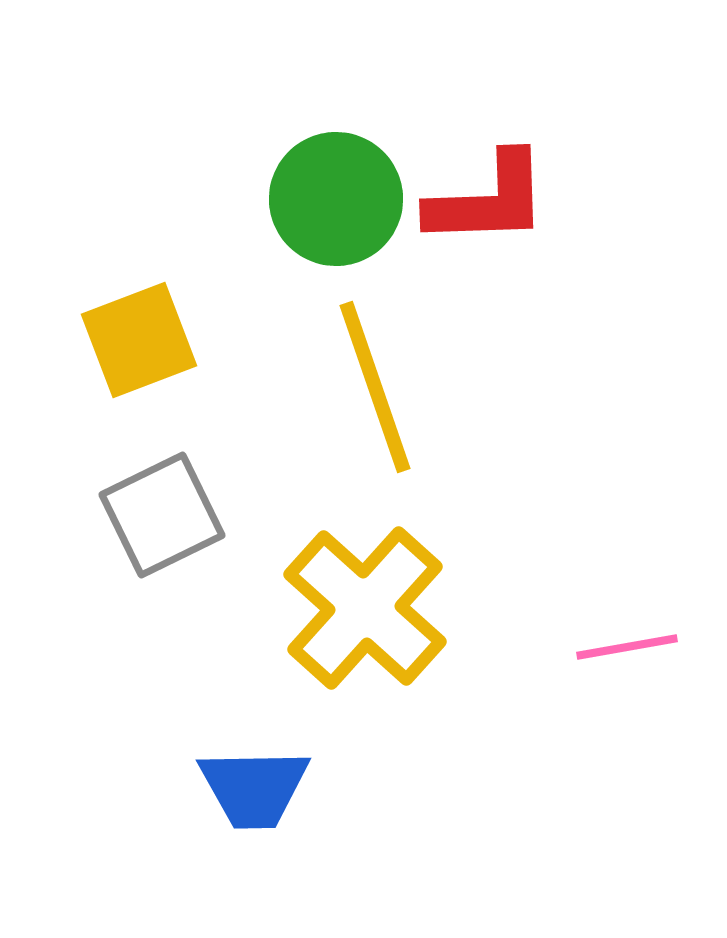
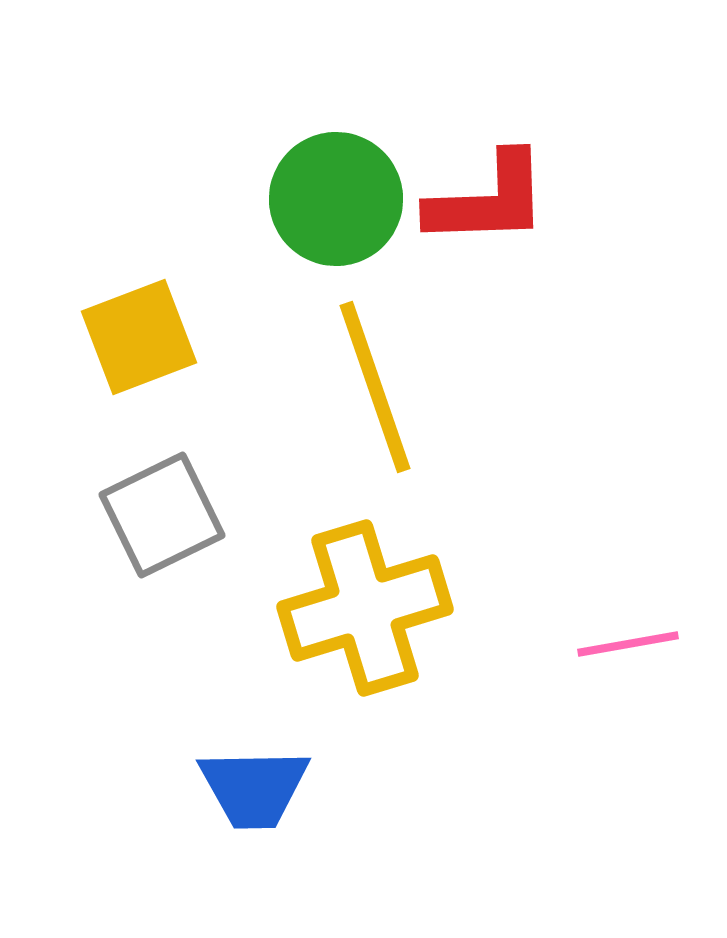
yellow square: moved 3 px up
yellow cross: rotated 31 degrees clockwise
pink line: moved 1 px right, 3 px up
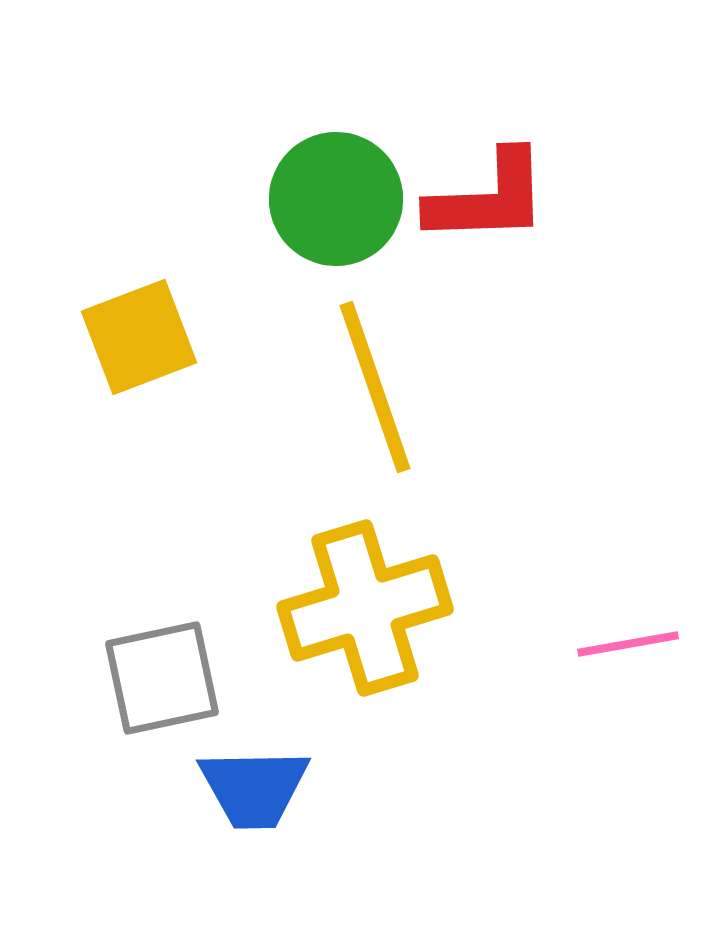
red L-shape: moved 2 px up
gray square: moved 163 px down; rotated 14 degrees clockwise
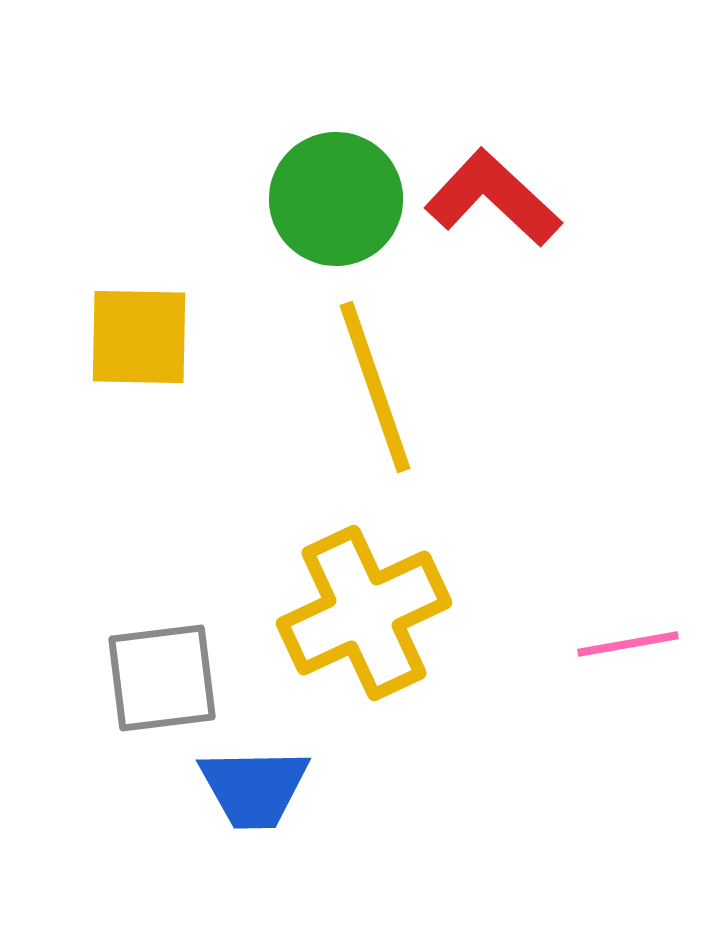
red L-shape: moved 5 px right; rotated 135 degrees counterclockwise
yellow square: rotated 22 degrees clockwise
yellow cross: moved 1 px left, 5 px down; rotated 8 degrees counterclockwise
gray square: rotated 5 degrees clockwise
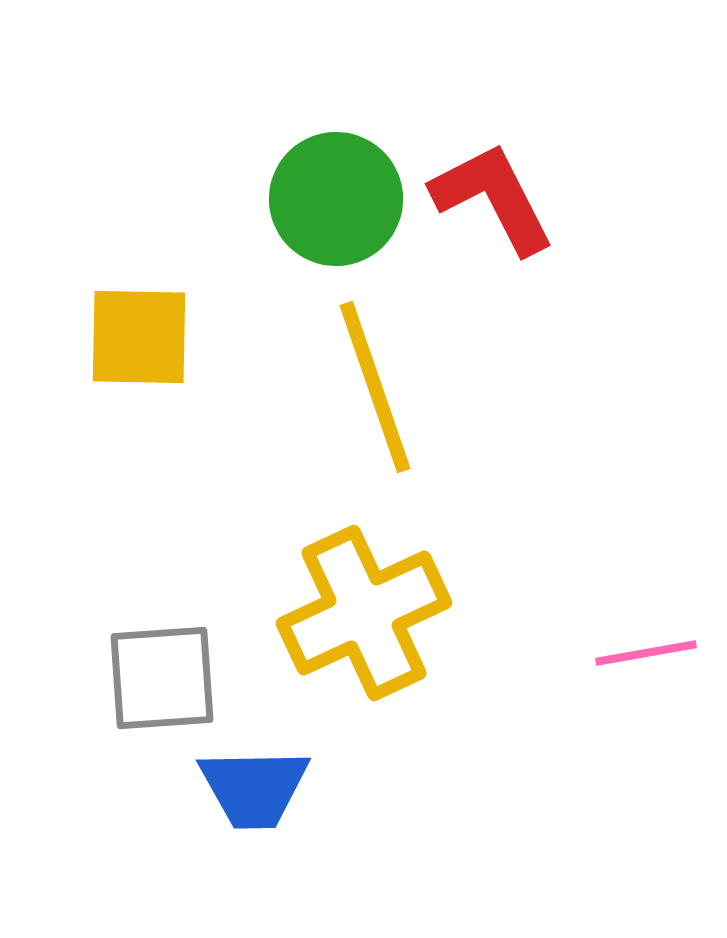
red L-shape: rotated 20 degrees clockwise
pink line: moved 18 px right, 9 px down
gray square: rotated 3 degrees clockwise
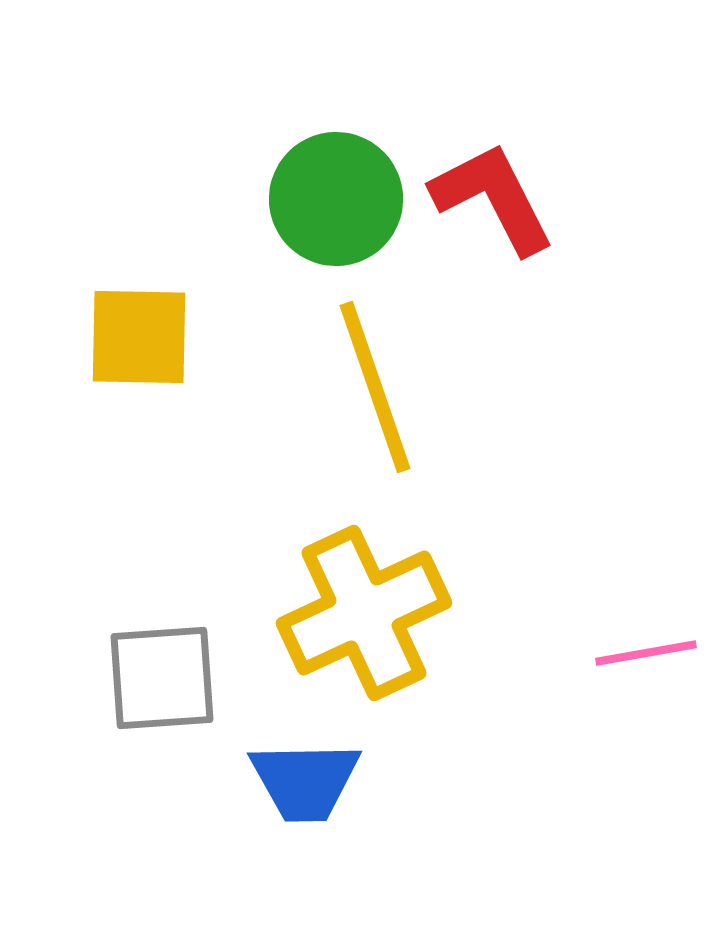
blue trapezoid: moved 51 px right, 7 px up
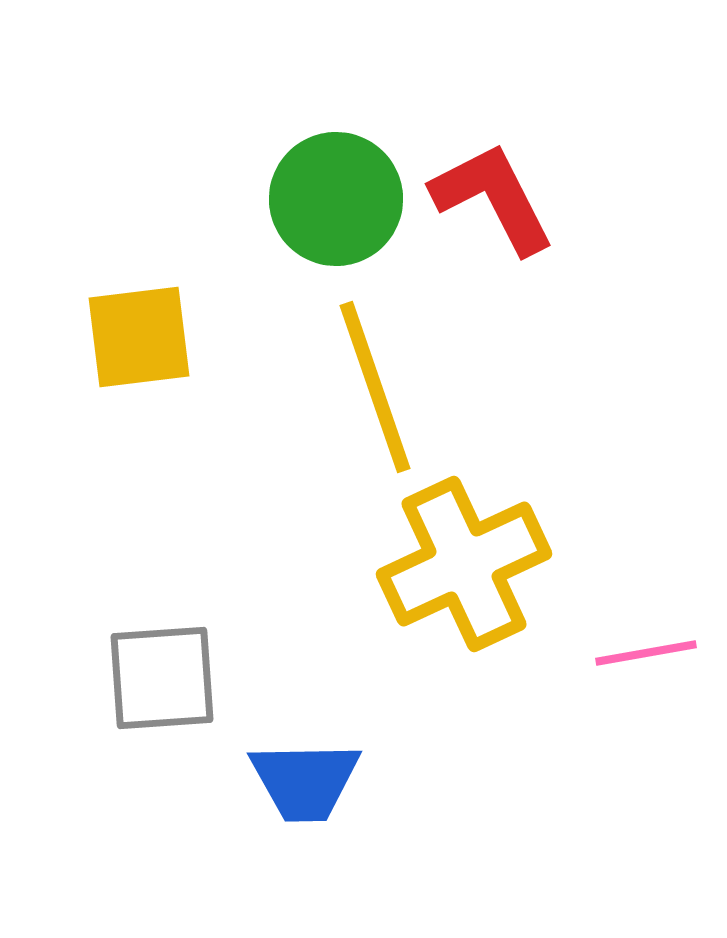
yellow square: rotated 8 degrees counterclockwise
yellow cross: moved 100 px right, 49 px up
